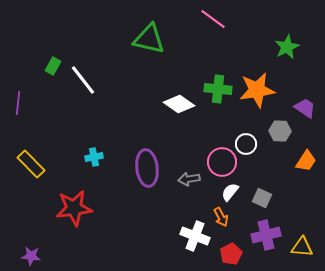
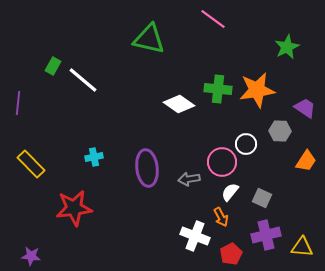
white line: rotated 12 degrees counterclockwise
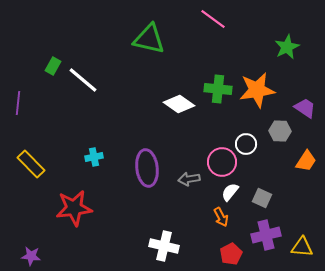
white cross: moved 31 px left, 10 px down; rotated 8 degrees counterclockwise
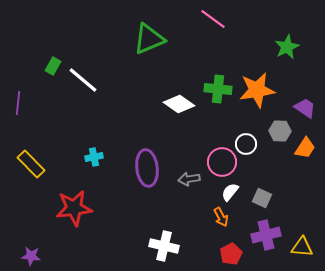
green triangle: rotated 36 degrees counterclockwise
orange trapezoid: moved 1 px left, 13 px up
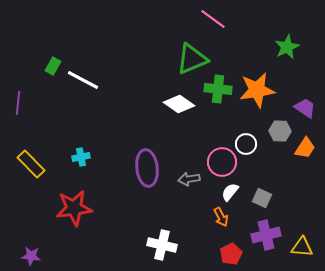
green triangle: moved 43 px right, 20 px down
white line: rotated 12 degrees counterclockwise
cyan cross: moved 13 px left
white cross: moved 2 px left, 1 px up
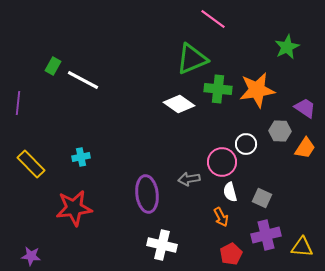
purple ellipse: moved 26 px down
white semicircle: rotated 54 degrees counterclockwise
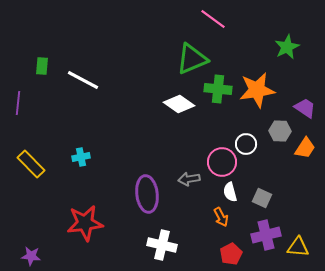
green rectangle: moved 11 px left; rotated 24 degrees counterclockwise
red star: moved 11 px right, 15 px down
yellow triangle: moved 4 px left
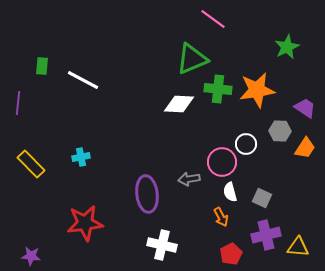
white diamond: rotated 32 degrees counterclockwise
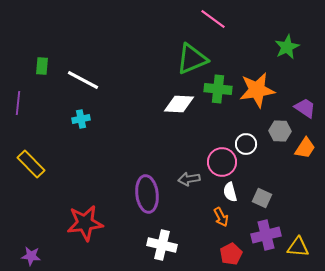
cyan cross: moved 38 px up
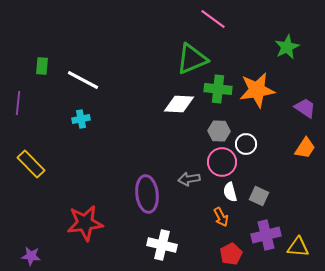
gray hexagon: moved 61 px left
gray square: moved 3 px left, 2 px up
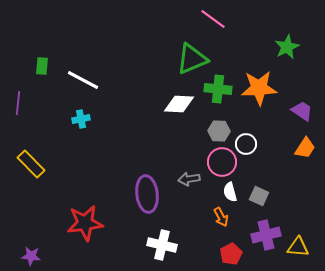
orange star: moved 2 px right, 2 px up; rotated 6 degrees clockwise
purple trapezoid: moved 3 px left, 3 px down
